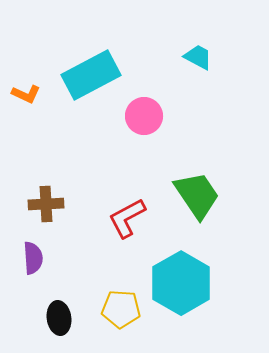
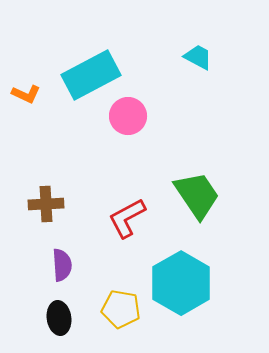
pink circle: moved 16 px left
purple semicircle: moved 29 px right, 7 px down
yellow pentagon: rotated 6 degrees clockwise
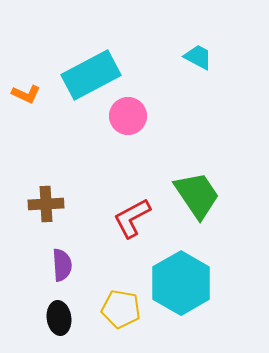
red L-shape: moved 5 px right
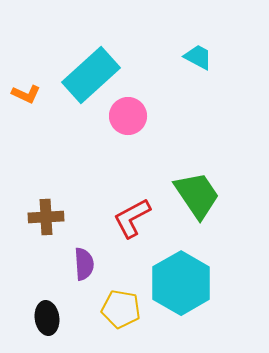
cyan rectangle: rotated 14 degrees counterclockwise
brown cross: moved 13 px down
purple semicircle: moved 22 px right, 1 px up
black ellipse: moved 12 px left
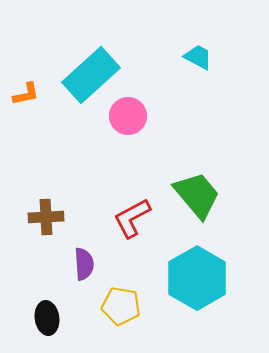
orange L-shape: rotated 36 degrees counterclockwise
green trapezoid: rotated 6 degrees counterclockwise
cyan hexagon: moved 16 px right, 5 px up
yellow pentagon: moved 3 px up
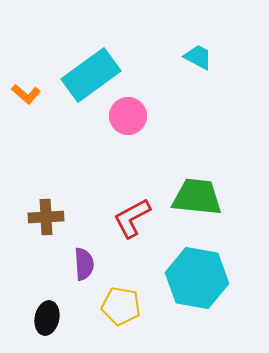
cyan rectangle: rotated 6 degrees clockwise
orange L-shape: rotated 52 degrees clockwise
green trapezoid: moved 2 px down; rotated 44 degrees counterclockwise
cyan hexagon: rotated 20 degrees counterclockwise
black ellipse: rotated 20 degrees clockwise
